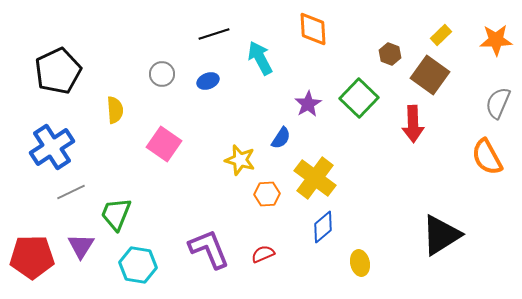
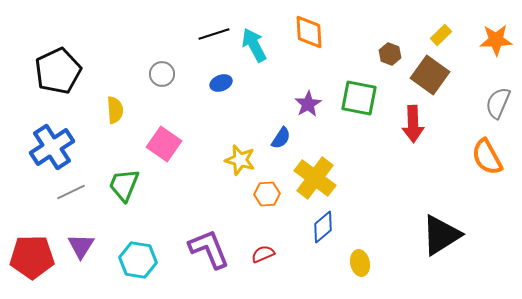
orange diamond: moved 4 px left, 3 px down
cyan arrow: moved 6 px left, 13 px up
blue ellipse: moved 13 px right, 2 px down
green square: rotated 33 degrees counterclockwise
green trapezoid: moved 8 px right, 29 px up
cyan hexagon: moved 5 px up
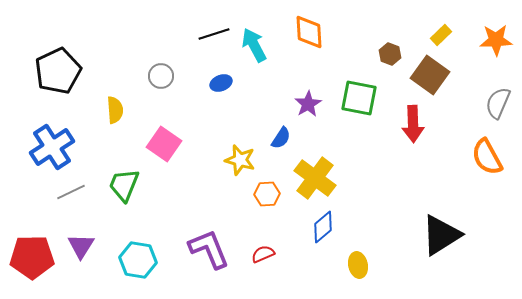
gray circle: moved 1 px left, 2 px down
yellow ellipse: moved 2 px left, 2 px down
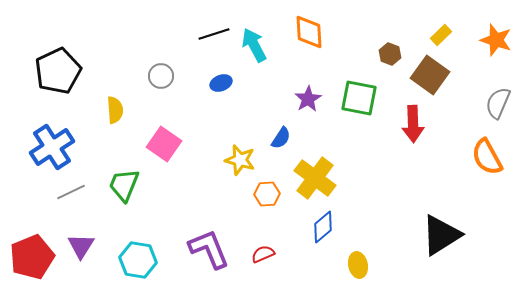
orange star: rotated 20 degrees clockwise
purple star: moved 5 px up
red pentagon: rotated 21 degrees counterclockwise
